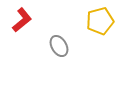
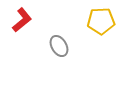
yellow pentagon: moved 1 px right; rotated 12 degrees clockwise
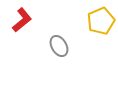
yellow pentagon: rotated 20 degrees counterclockwise
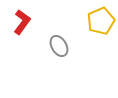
red L-shape: moved 2 px down; rotated 15 degrees counterclockwise
